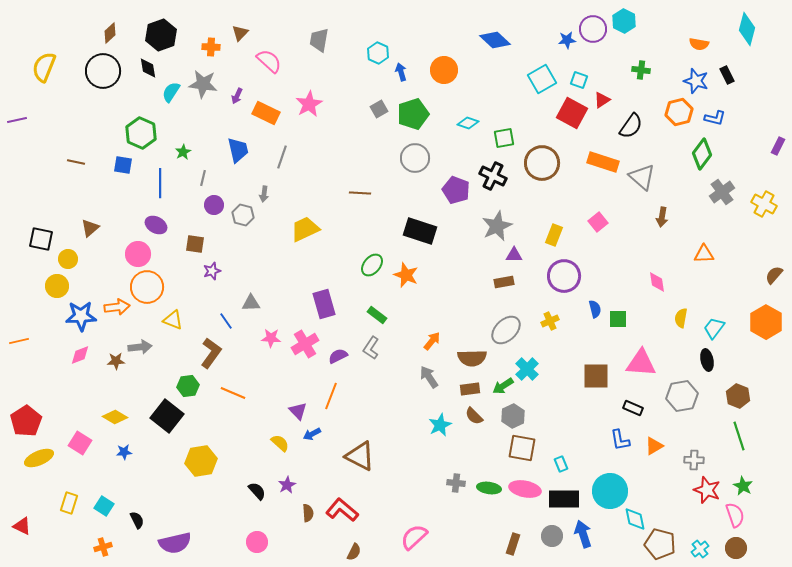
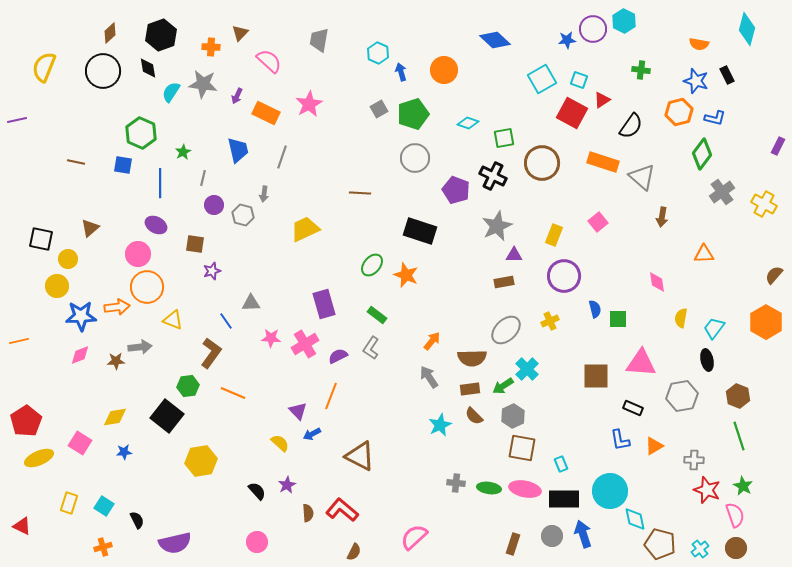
yellow diamond at (115, 417): rotated 40 degrees counterclockwise
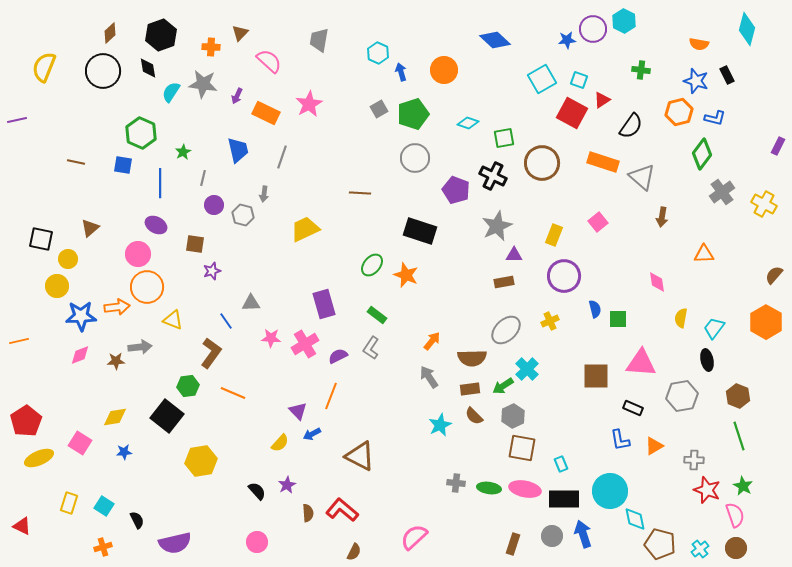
yellow semicircle at (280, 443): rotated 90 degrees clockwise
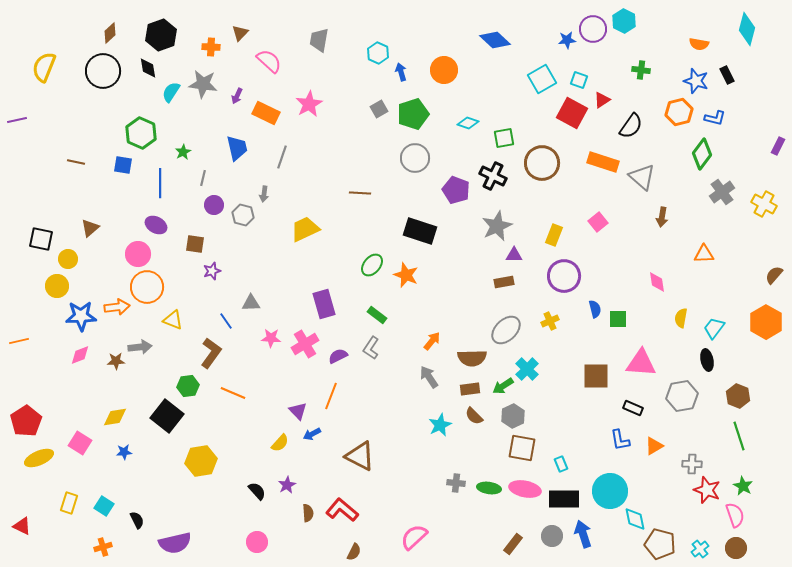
blue trapezoid at (238, 150): moved 1 px left, 2 px up
gray cross at (694, 460): moved 2 px left, 4 px down
brown rectangle at (513, 544): rotated 20 degrees clockwise
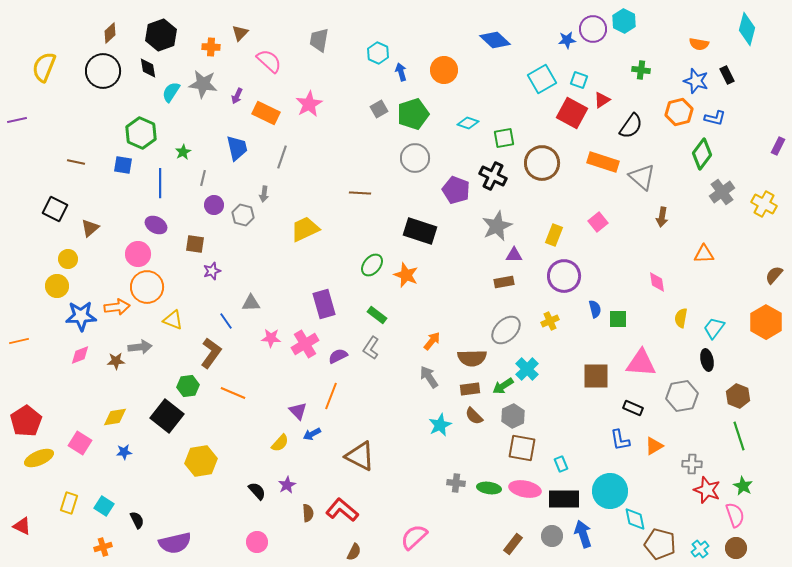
black square at (41, 239): moved 14 px right, 30 px up; rotated 15 degrees clockwise
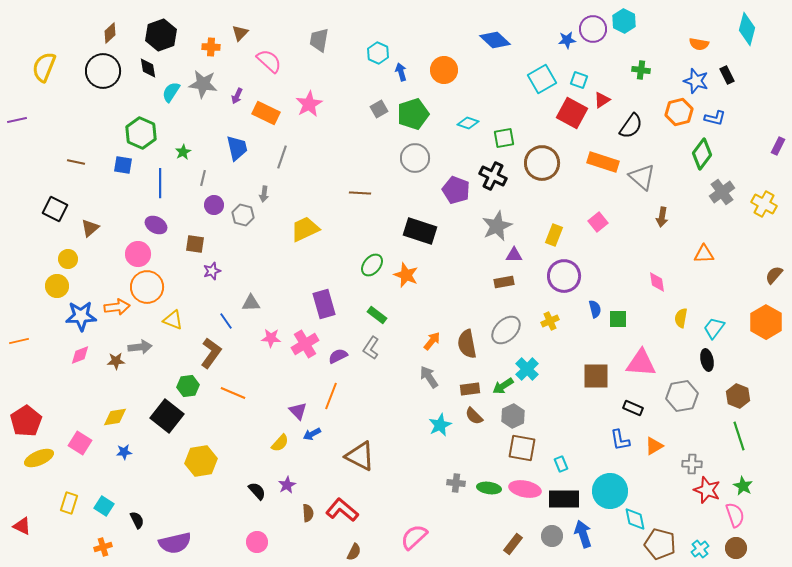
brown semicircle at (472, 358): moved 5 px left, 14 px up; rotated 80 degrees clockwise
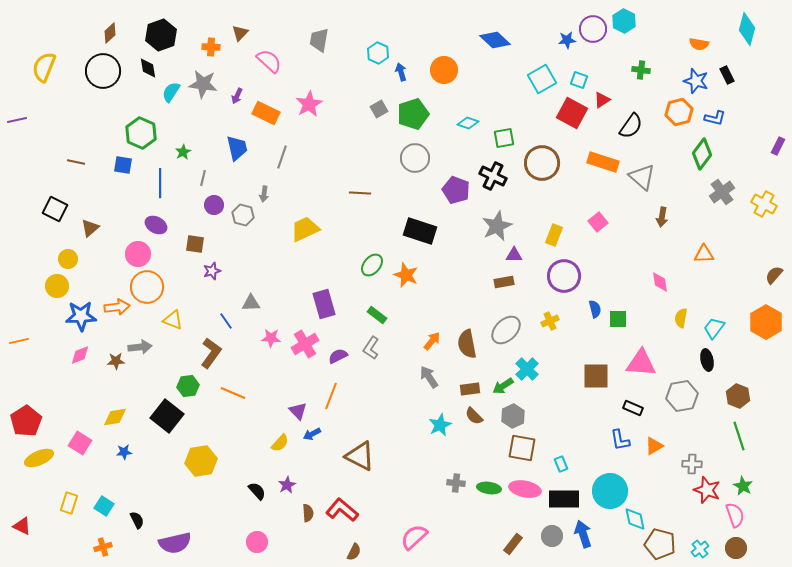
pink diamond at (657, 282): moved 3 px right
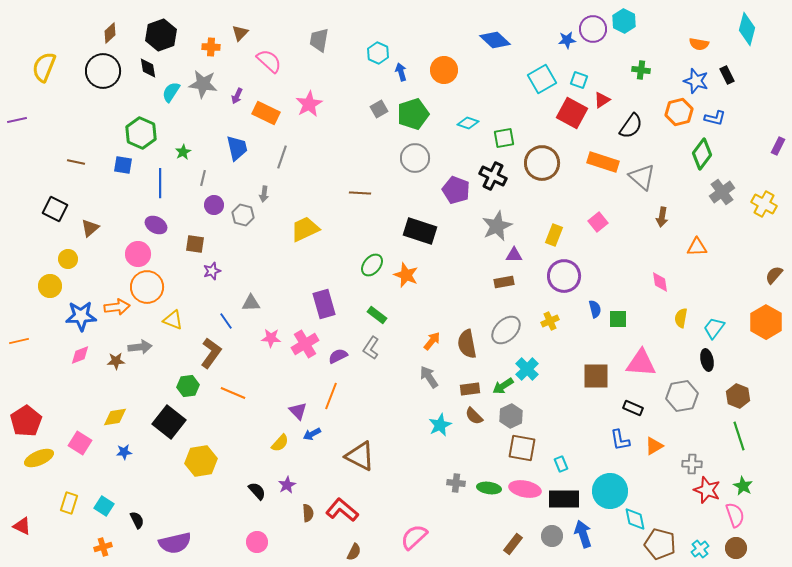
orange triangle at (704, 254): moved 7 px left, 7 px up
yellow circle at (57, 286): moved 7 px left
black square at (167, 416): moved 2 px right, 6 px down
gray hexagon at (513, 416): moved 2 px left
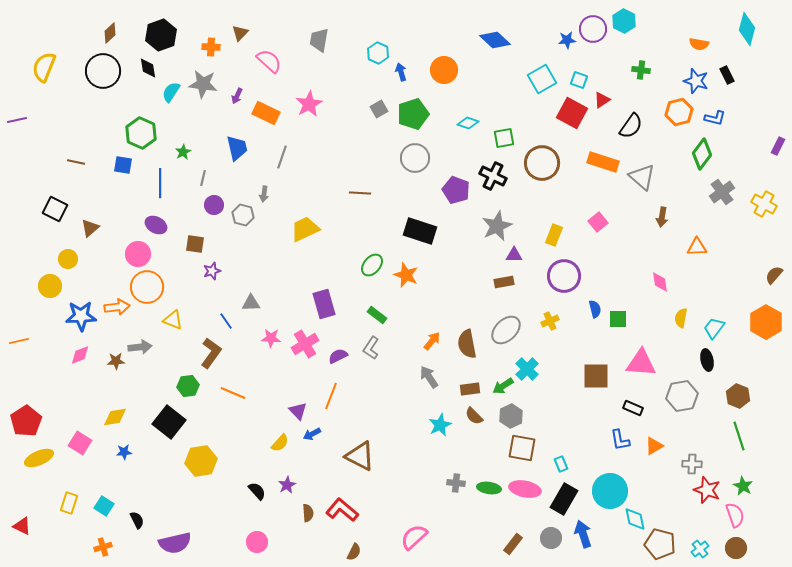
black rectangle at (564, 499): rotated 60 degrees counterclockwise
gray circle at (552, 536): moved 1 px left, 2 px down
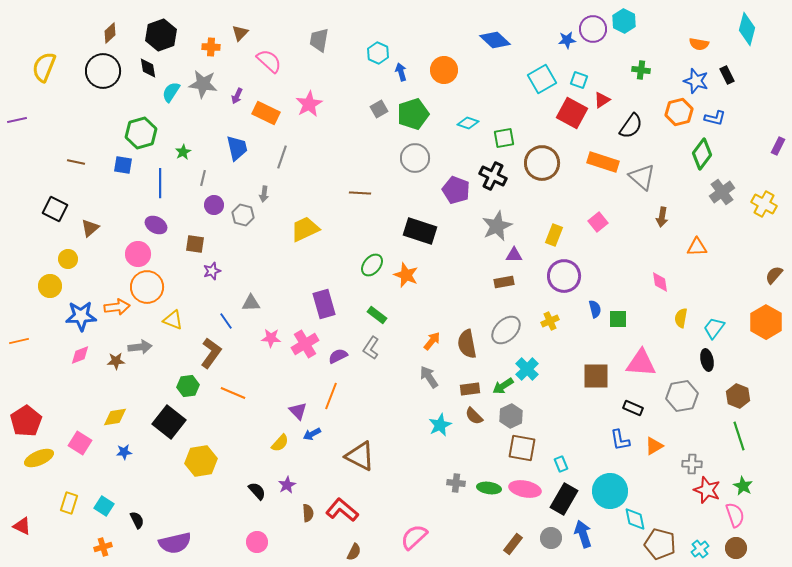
green hexagon at (141, 133): rotated 20 degrees clockwise
